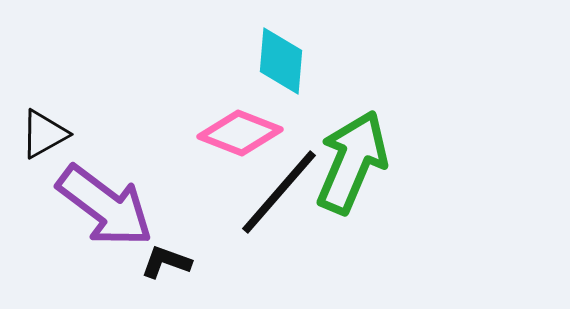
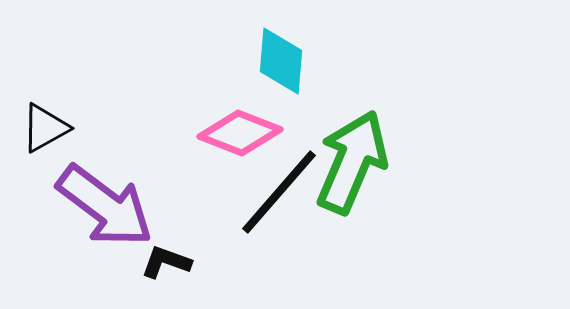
black triangle: moved 1 px right, 6 px up
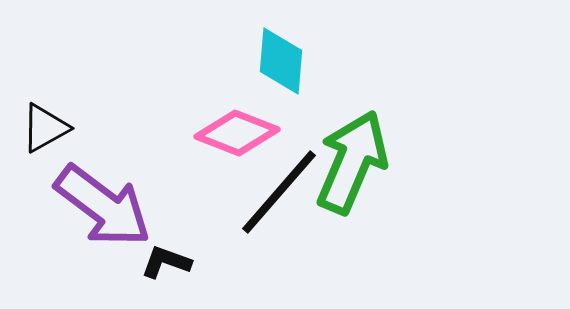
pink diamond: moved 3 px left
purple arrow: moved 2 px left
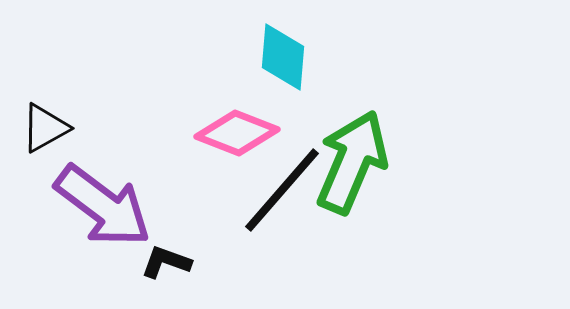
cyan diamond: moved 2 px right, 4 px up
black line: moved 3 px right, 2 px up
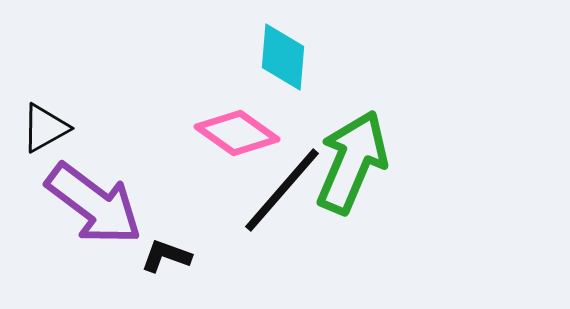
pink diamond: rotated 14 degrees clockwise
purple arrow: moved 9 px left, 2 px up
black L-shape: moved 6 px up
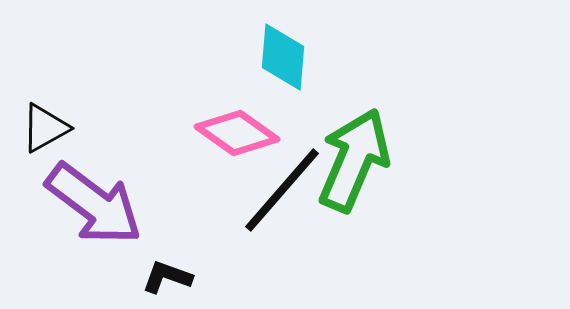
green arrow: moved 2 px right, 2 px up
black L-shape: moved 1 px right, 21 px down
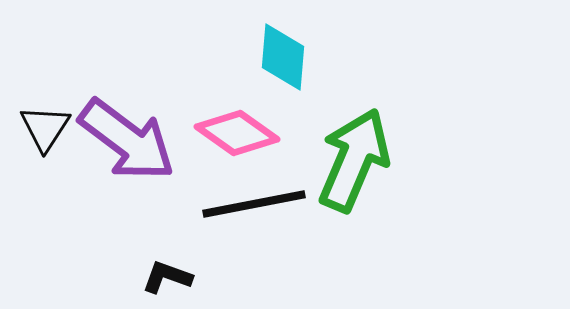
black triangle: rotated 28 degrees counterclockwise
black line: moved 28 px left, 14 px down; rotated 38 degrees clockwise
purple arrow: moved 33 px right, 64 px up
